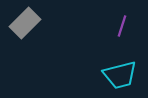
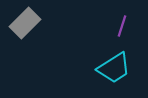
cyan trapezoid: moved 6 px left, 7 px up; rotated 18 degrees counterclockwise
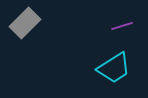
purple line: rotated 55 degrees clockwise
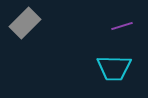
cyan trapezoid: rotated 33 degrees clockwise
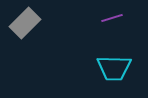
purple line: moved 10 px left, 8 px up
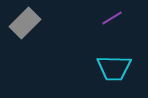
purple line: rotated 15 degrees counterclockwise
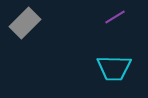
purple line: moved 3 px right, 1 px up
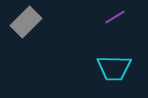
gray rectangle: moved 1 px right, 1 px up
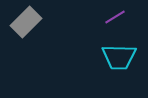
cyan trapezoid: moved 5 px right, 11 px up
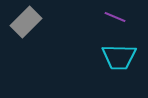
purple line: rotated 55 degrees clockwise
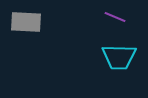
gray rectangle: rotated 48 degrees clockwise
